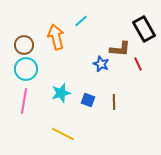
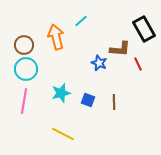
blue star: moved 2 px left, 1 px up
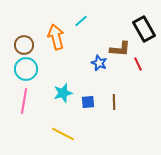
cyan star: moved 2 px right
blue square: moved 2 px down; rotated 24 degrees counterclockwise
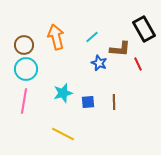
cyan line: moved 11 px right, 16 px down
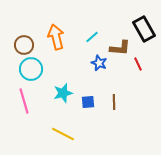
brown L-shape: moved 1 px up
cyan circle: moved 5 px right
pink line: rotated 25 degrees counterclockwise
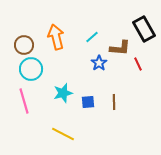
blue star: rotated 14 degrees clockwise
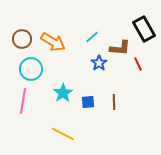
orange arrow: moved 3 px left, 5 px down; rotated 135 degrees clockwise
brown circle: moved 2 px left, 6 px up
cyan star: rotated 18 degrees counterclockwise
pink line: moved 1 px left; rotated 25 degrees clockwise
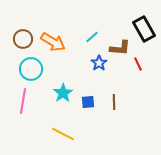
brown circle: moved 1 px right
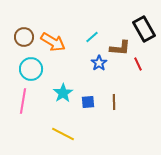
brown circle: moved 1 px right, 2 px up
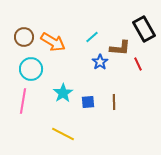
blue star: moved 1 px right, 1 px up
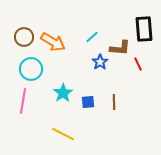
black rectangle: rotated 25 degrees clockwise
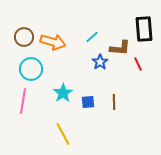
orange arrow: rotated 15 degrees counterclockwise
yellow line: rotated 35 degrees clockwise
